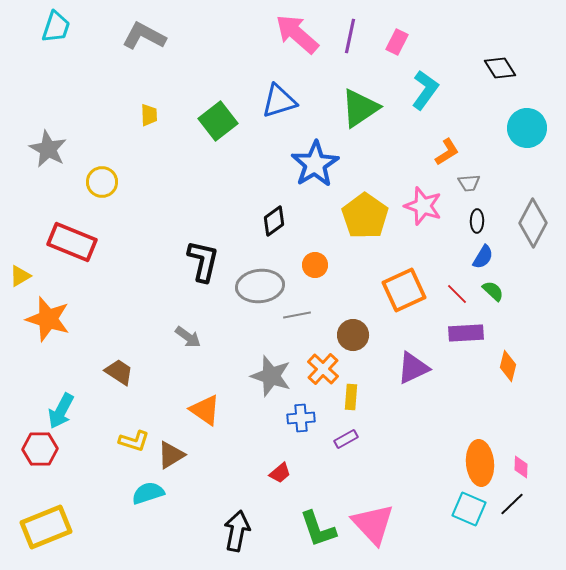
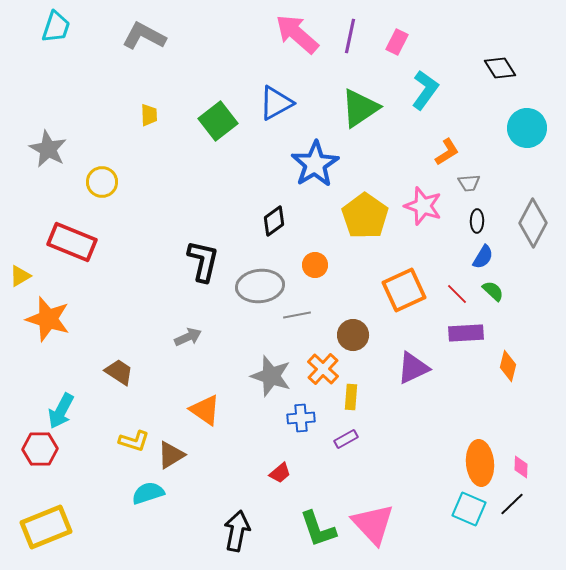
blue triangle at (279, 101): moved 3 px left, 2 px down; rotated 12 degrees counterclockwise
gray arrow at (188, 337): rotated 60 degrees counterclockwise
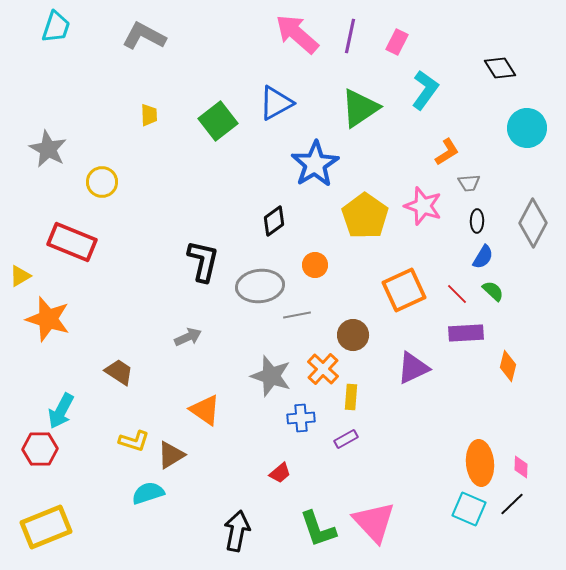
pink triangle at (373, 524): moved 1 px right, 2 px up
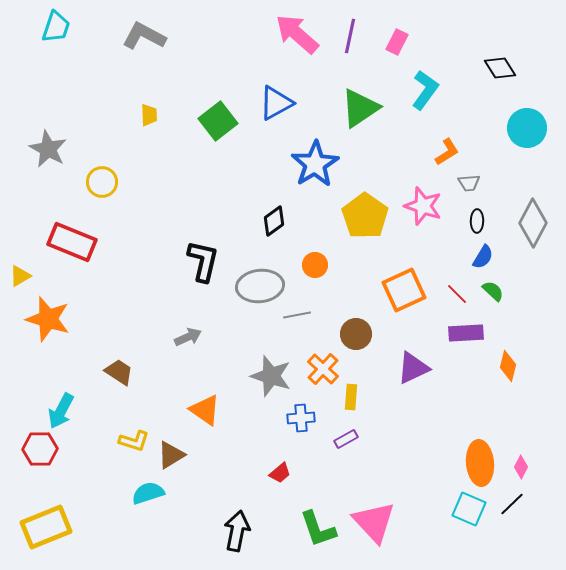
brown circle at (353, 335): moved 3 px right, 1 px up
pink diamond at (521, 467): rotated 25 degrees clockwise
